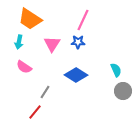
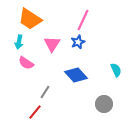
blue star: rotated 24 degrees counterclockwise
pink semicircle: moved 2 px right, 4 px up
blue diamond: rotated 15 degrees clockwise
gray circle: moved 19 px left, 13 px down
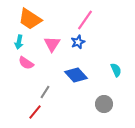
pink line: moved 2 px right; rotated 10 degrees clockwise
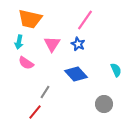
orange trapezoid: rotated 20 degrees counterclockwise
blue star: moved 2 px down; rotated 24 degrees counterclockwise
blue diamond: moved 1 px up
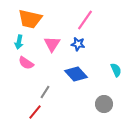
blue star: rotated 16 degrees counterclockwise
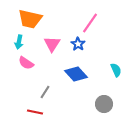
pink line: moved 5 px right, 3 px down
blue star: rotated 24 degrees clockwise
red line: rotated 63 degrees clockwise
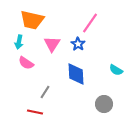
orange trapezoid: moved 2 px right, 1 px down
cyan semicircle: rotated 144 degrees clockwise
blue diamond: rotated 40 degrees clockwise
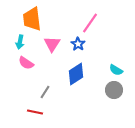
orange trapezoid: moved 1 px up; rotated 70 degrees clockwise
cyan arrow: moved 1 px right
blue diamond: rotated 60 degrees clockwise
gray circle: moved 10 px right, 14 px up
